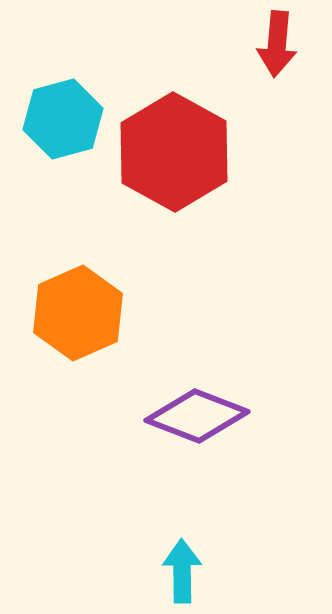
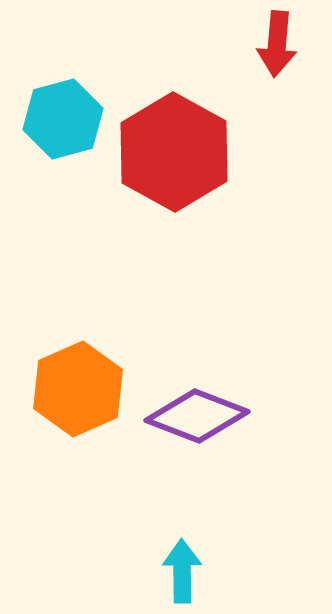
orange hexagon: moved 76 px down
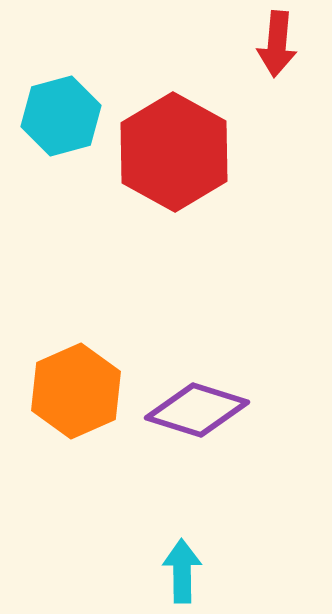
cyan hexagon: moved 2 px left, 3 px up
orange hexagon: moved 2 px left, 2 px down
purple diamond: moved 6 px up; rotated 4 degrees counterclockwise
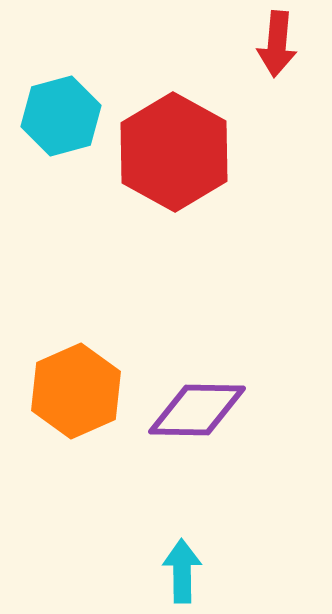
purple diamond: rotated 16 degrees counterclockwise
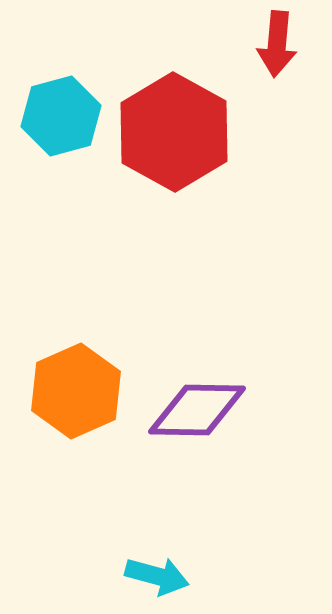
red hexagon: moved 20 px up
cyan arrow: moved 25 px left, 5 px down; rotated 106 degrees clockwise
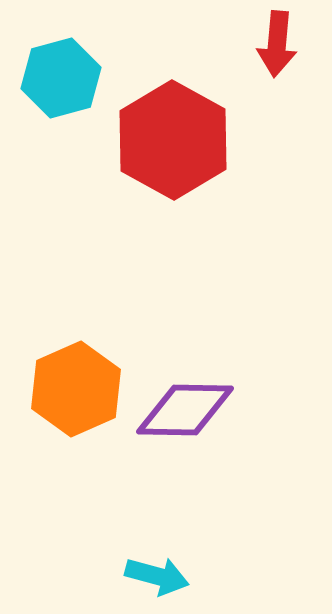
cyan hexagon: moved 38 px up
red hexagon: moved 1 px left, 8 px down
orange hexagon: moved 2 px up
purple diamond: moved 12 px left
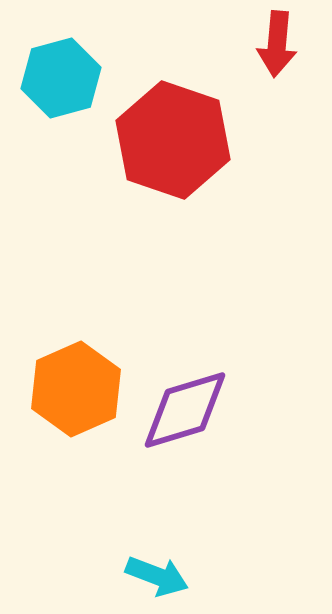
red hexagon: rotated 10 degrees counterclockwise
purple diamond: rotated 18 degrees counterclockwise
cyan arrow: rotated 6 degrees clockwise
